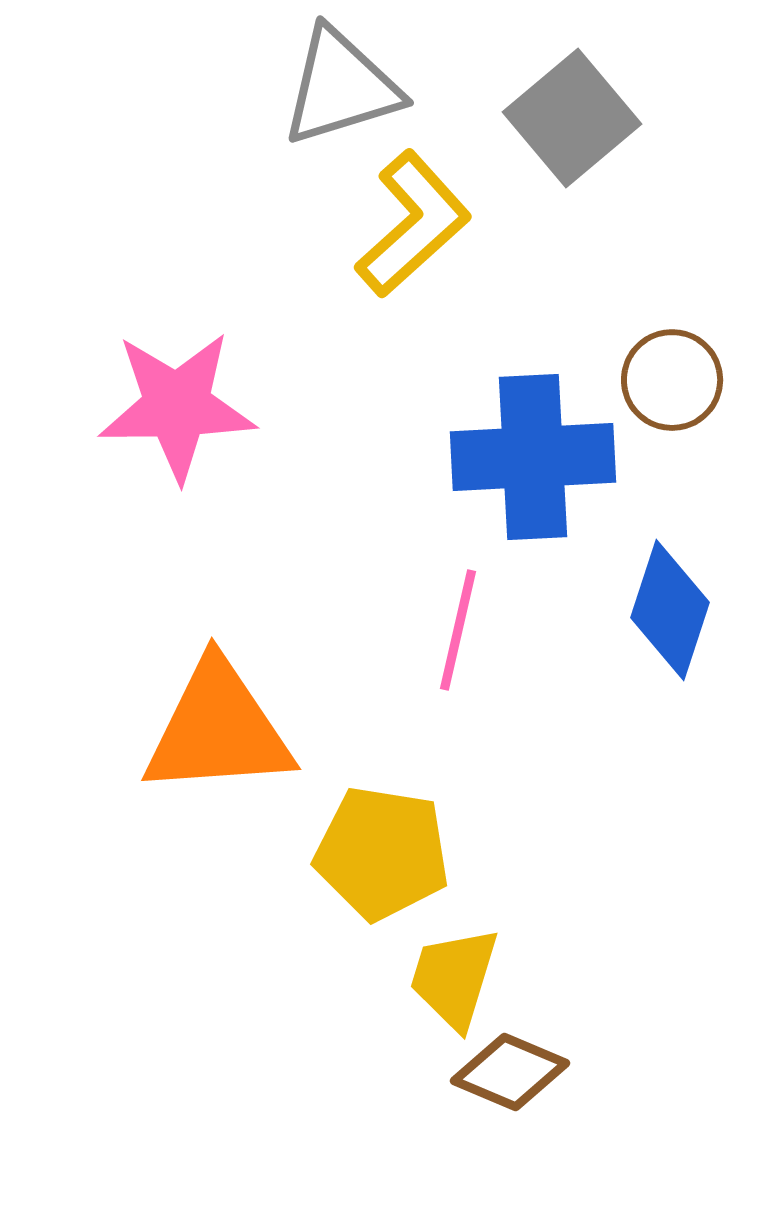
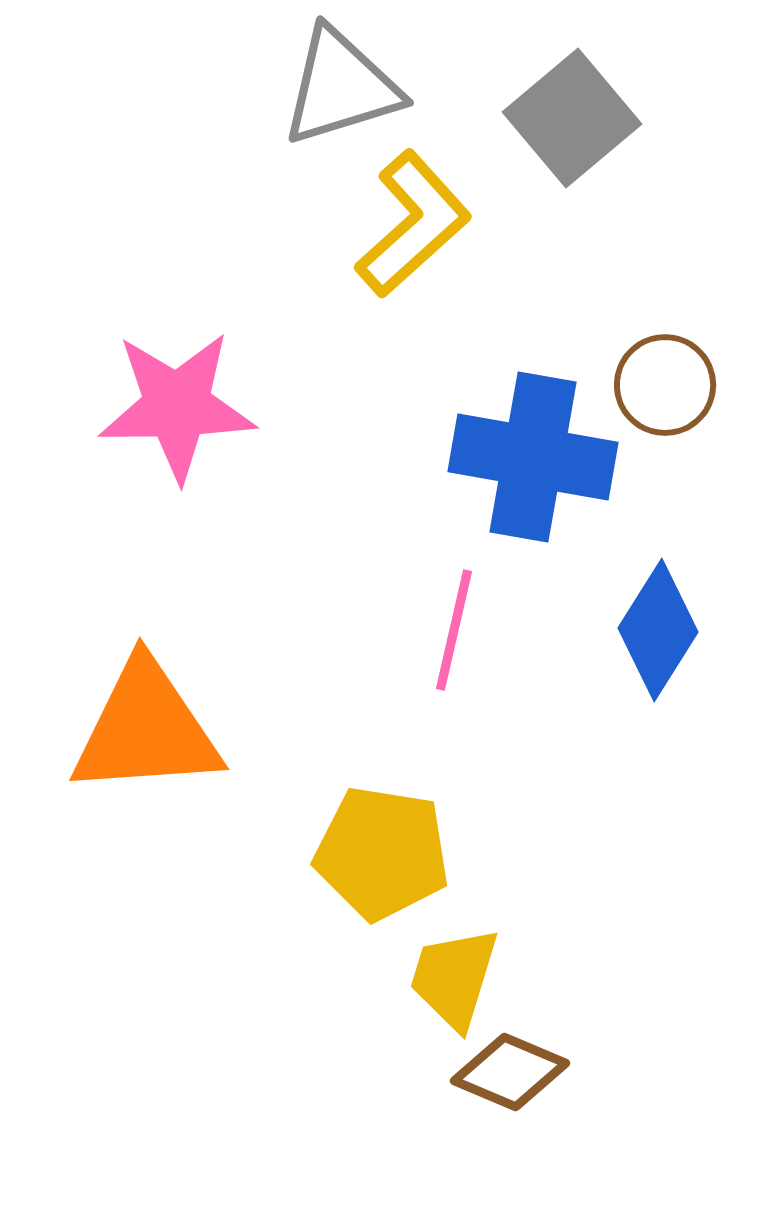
brown circle: moved 7 px left, 5 px down
blue cross: rotated 13 degrees clockwise
blue diamond: moved 12 px left, 20 px down; rotated 14 degrees clockwise
pink line: moved 4 px left
orange triangle: moved 72 px left
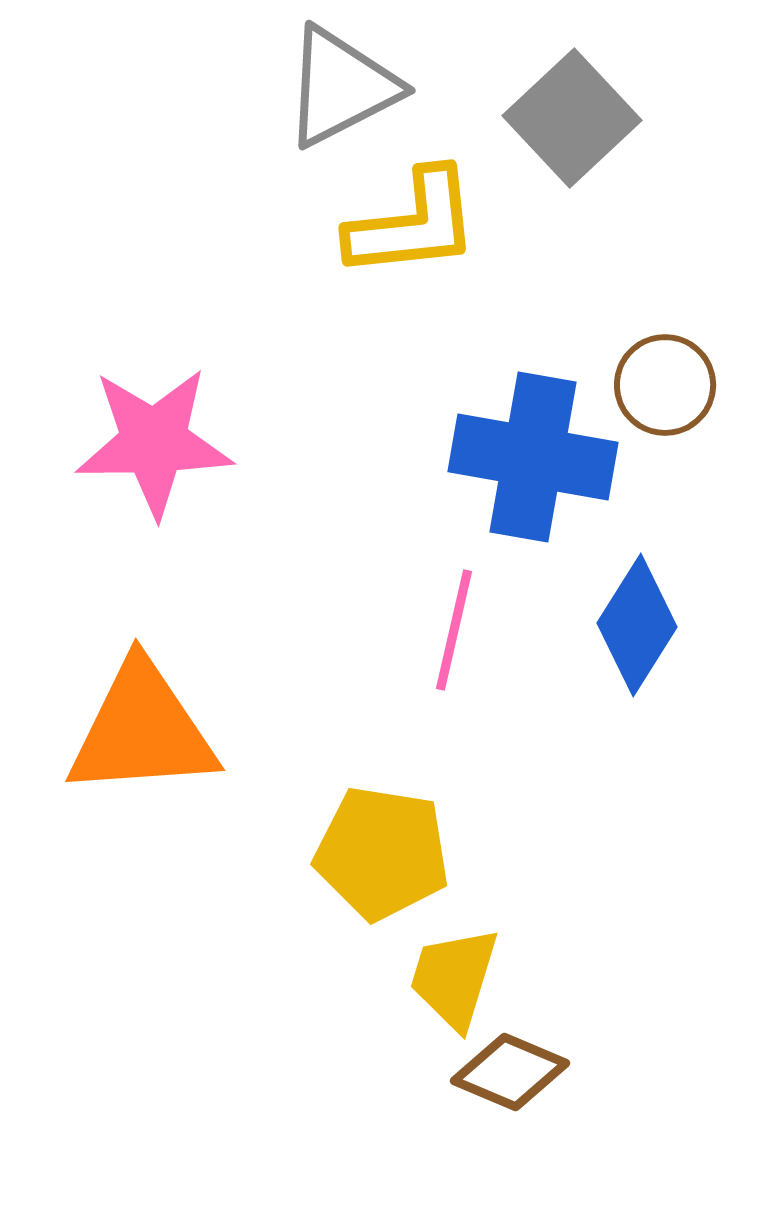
gray triangle: rotated 10 degrees counterclockwise
gray square: rotated 3 degrees counterclockwise
yellow L-shape: rotated 36 degrees clockwise
pink star: moved 23 px left, 36 px down
blue diamond: moved 21 px left, 5 px up
orange triangle: moved 4 px left, 1 px down
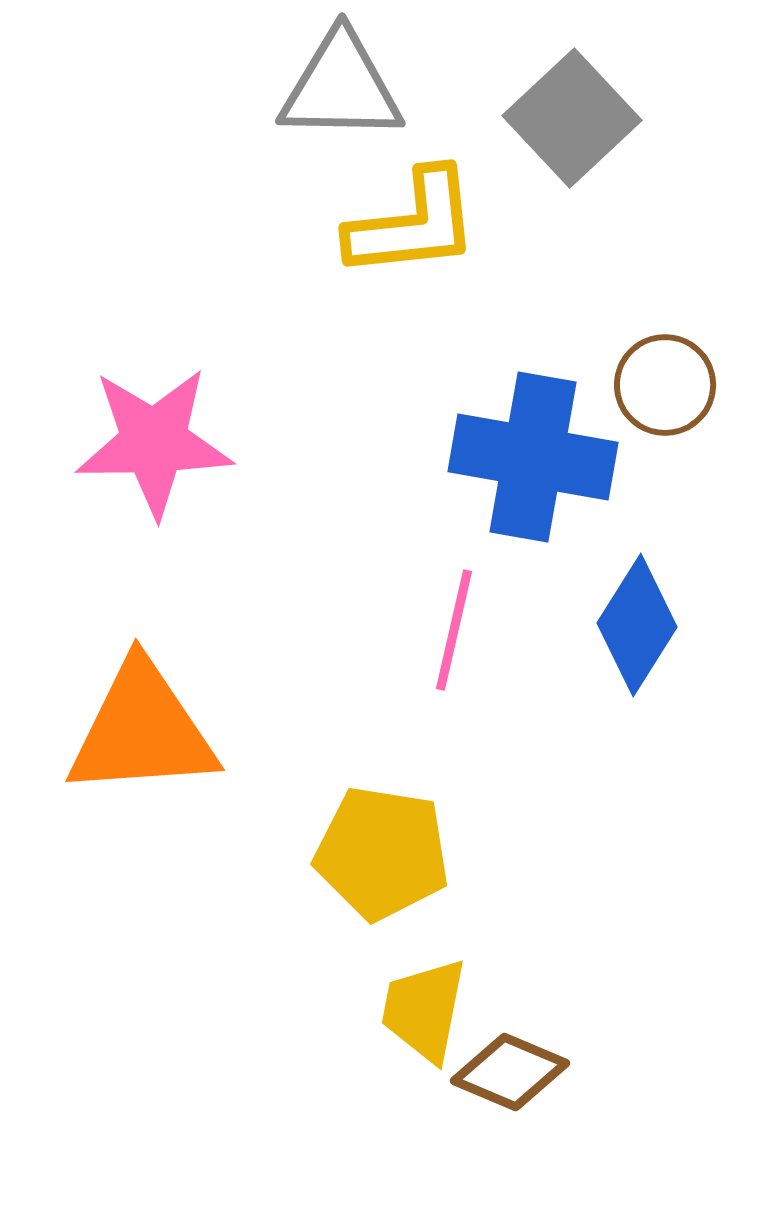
gray triangle: rotated 28 degrees clockwise
yellow trapezoid: moved 30 px left, 32 px down; rotated 6 degrees counterclockwise
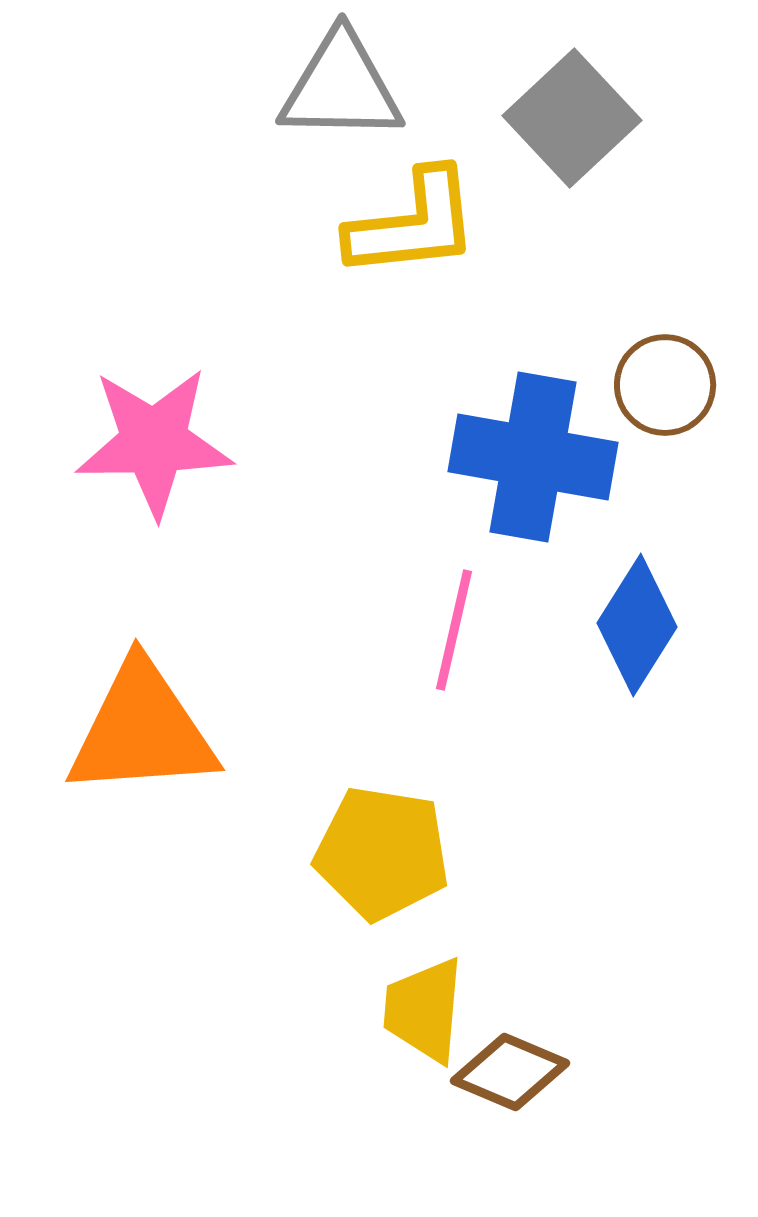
yellow trapezoid: rotated 6 degrees counterclockwise
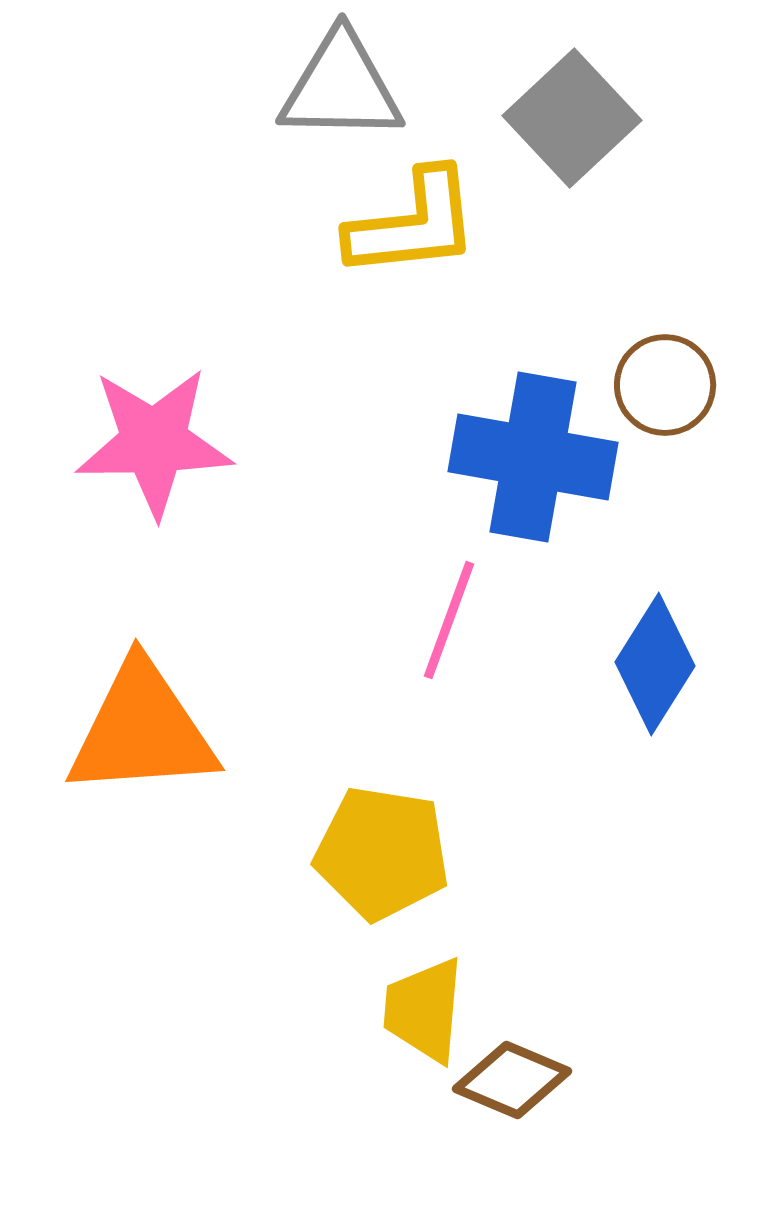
blue diamond: moved 18 px right, 39 px down
pink line: moved 5 px left, 10 px up; rotated 7 degrees clockwise
brown diamond: moved 2 px right, 8 px down
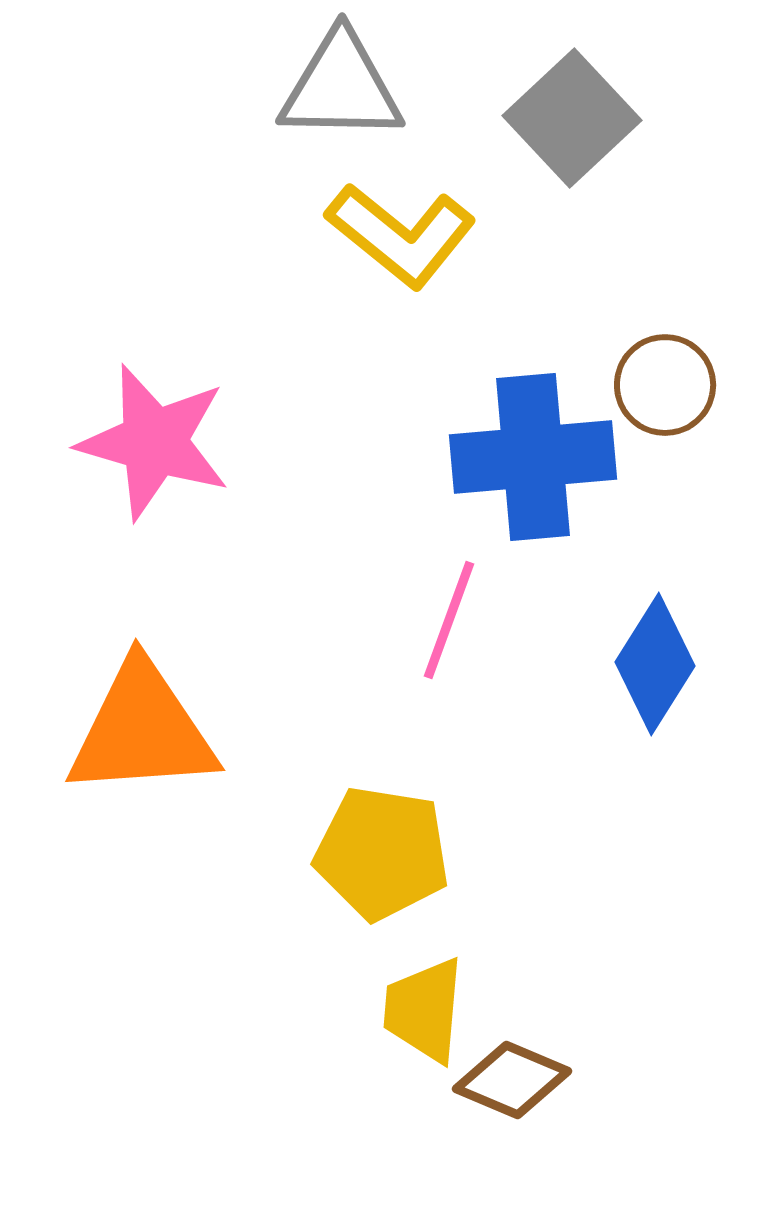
yellow L-shape: moved 12 px left, 11 px down; rotated 45 degrees clockwise
pink star: rotated 17 degrees clockwise
blue cross: rotated 15 degrees counterclockwise
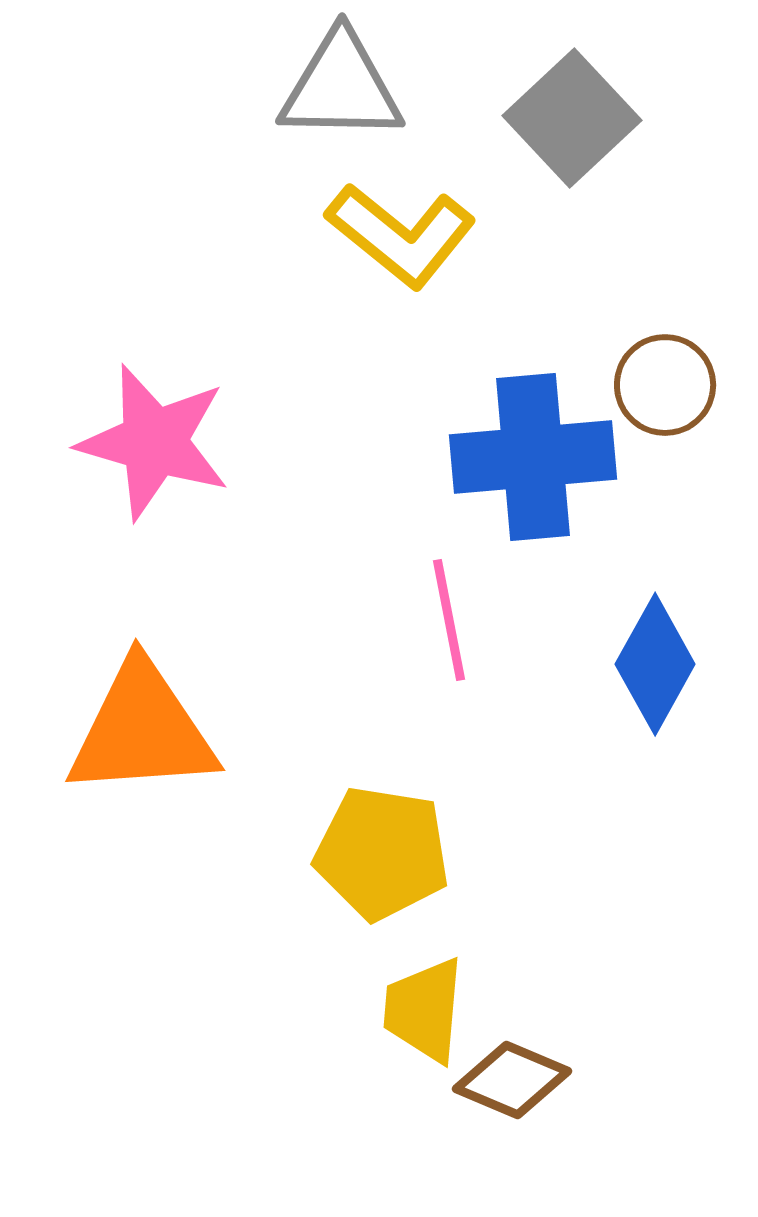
pink line: rotated 31 degrees counterclockwise
blue diamond: rotated 3 degrees counterclockwise
